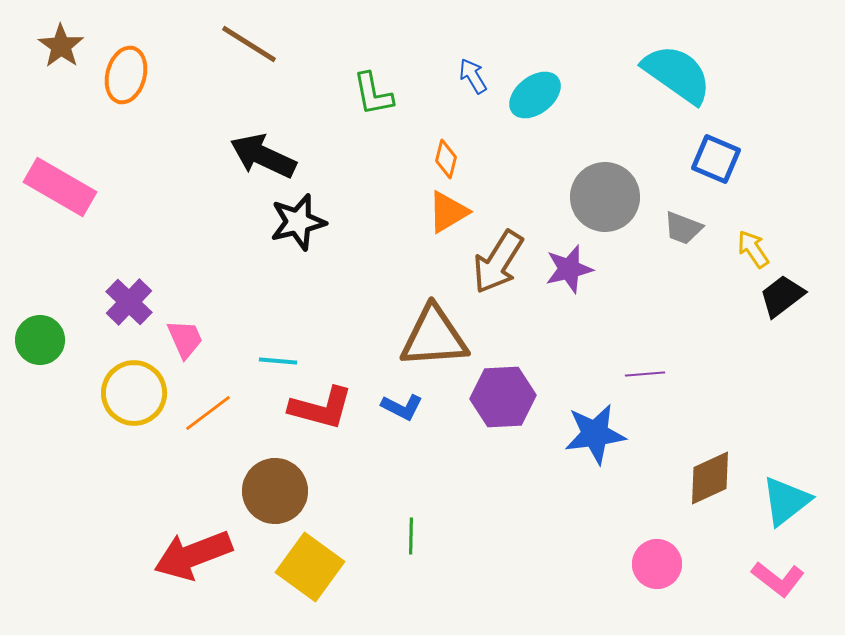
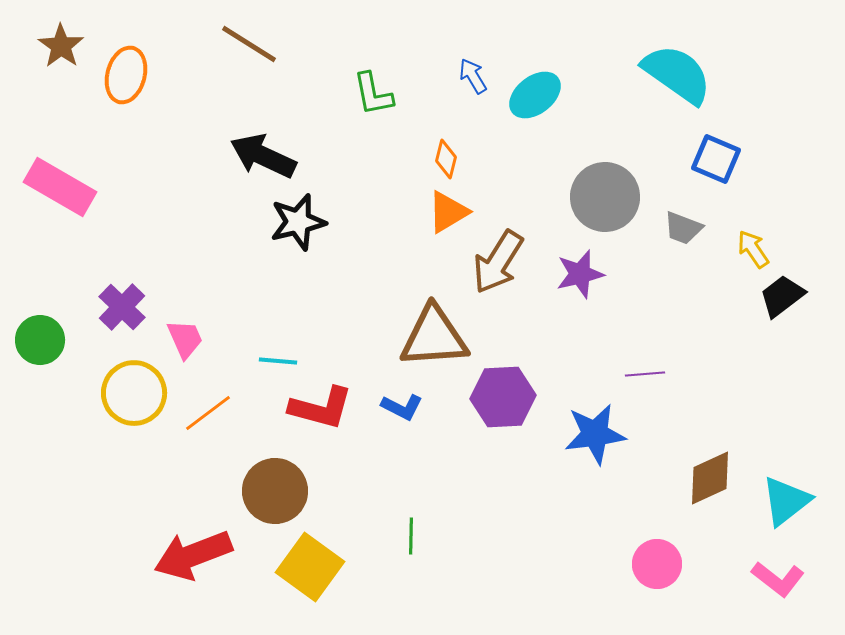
purple star: moved 11 px right, 5 px down
purple cross: moved 7 px left, 5 px down
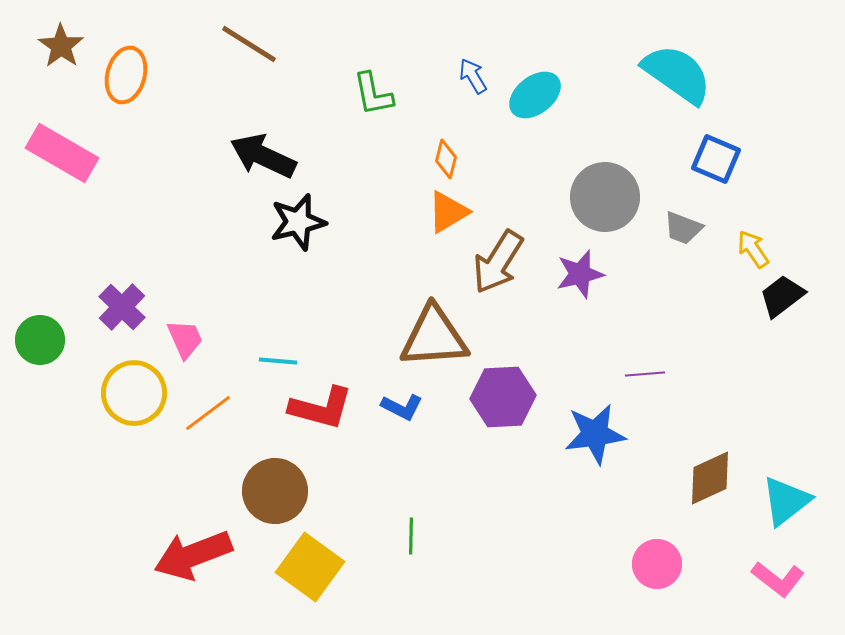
pink rectangle: moved 2 px right, 34 px up
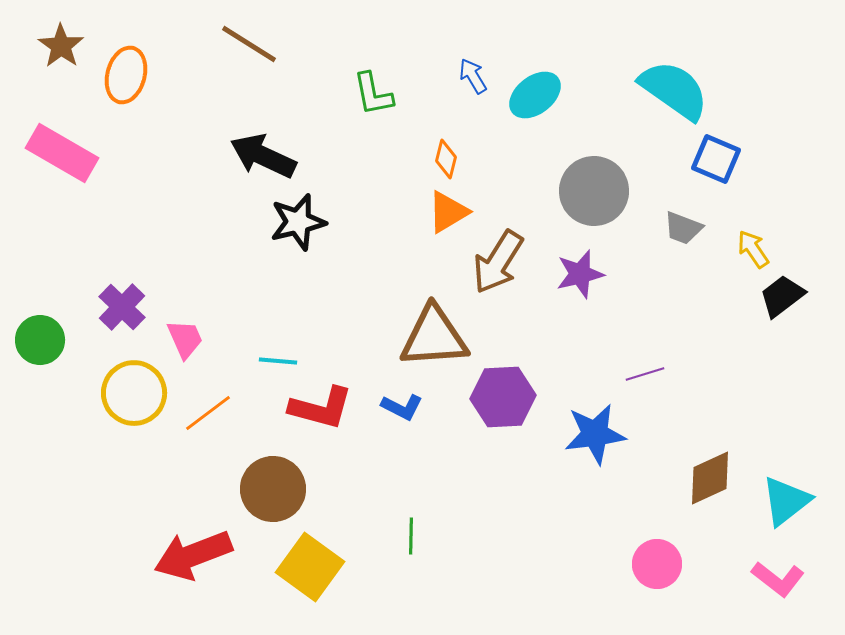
cyan semicircle: moved 3 px left, 16 px down
gray circle: moved 11 px left, 6 px up
purple line: rotated 12 degrees counterclockwise
brown circle: moved 2 px left, 2 px up
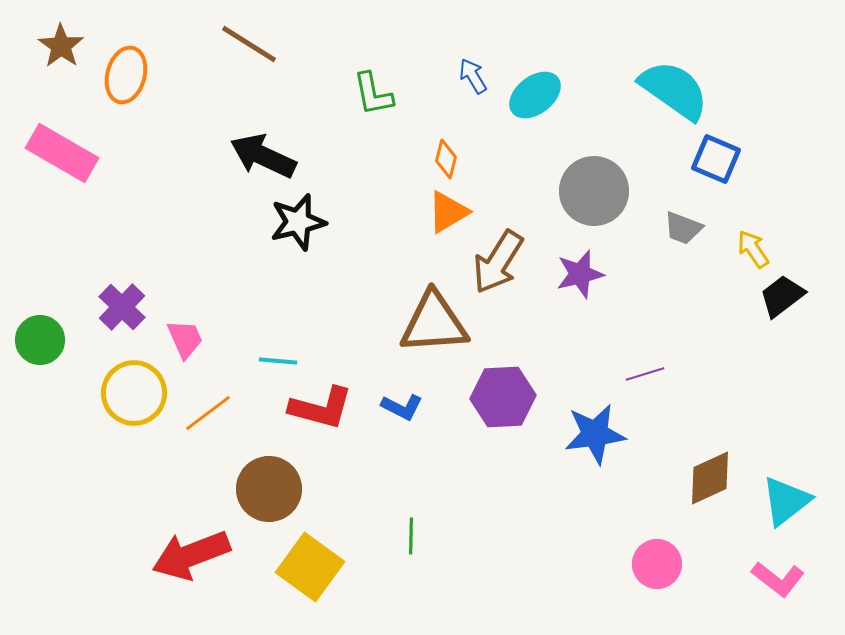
brown triangle: moved 14 px up
brown circle: moved 4 px left
red arrow: moved 2 px left
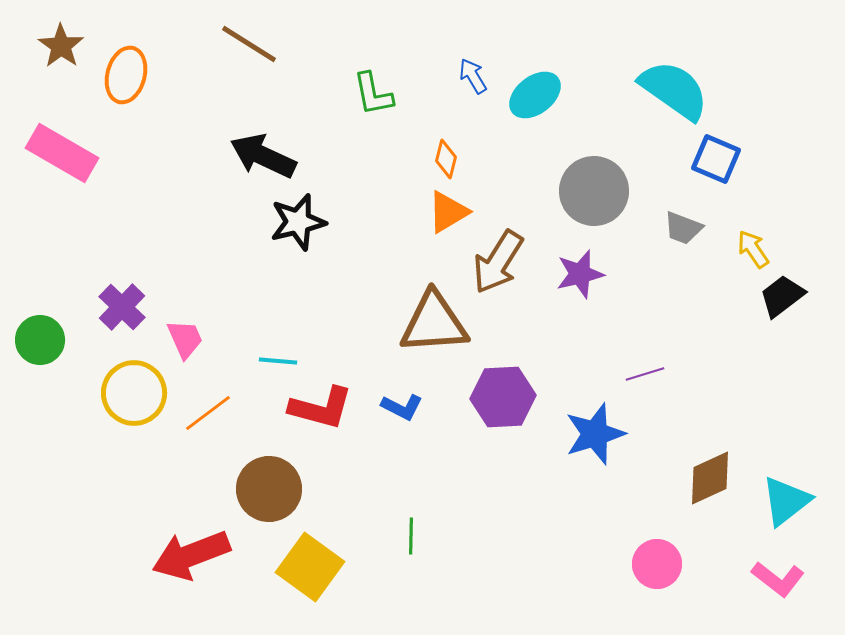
blue star: rotated 10 degrees counterclockwise
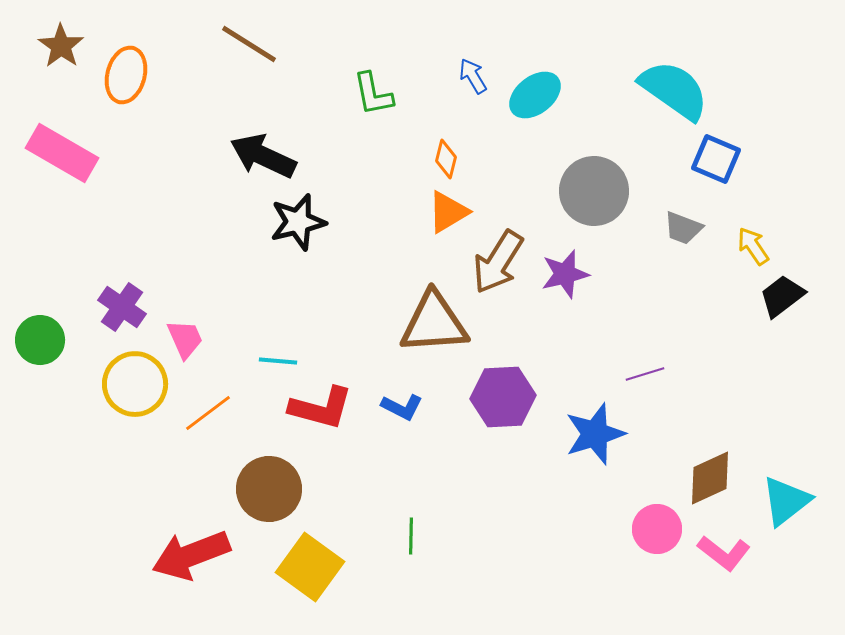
yellow arrow: moved 3 px up
purple star: moved 15 px left
purple cross: rotated 9 degrees counterclockwise
yellow circle: moved 1 px right, 9 px up
pink circle: moved 35 px up
pink L-shape: moved 54 px left, 26 px up
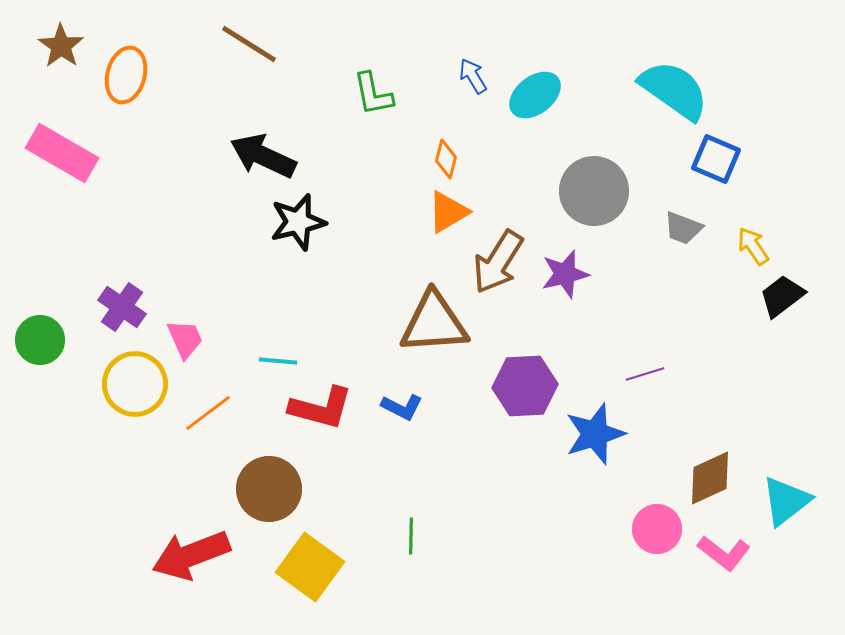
purple hexagon: moved 22 px right, 11 px up
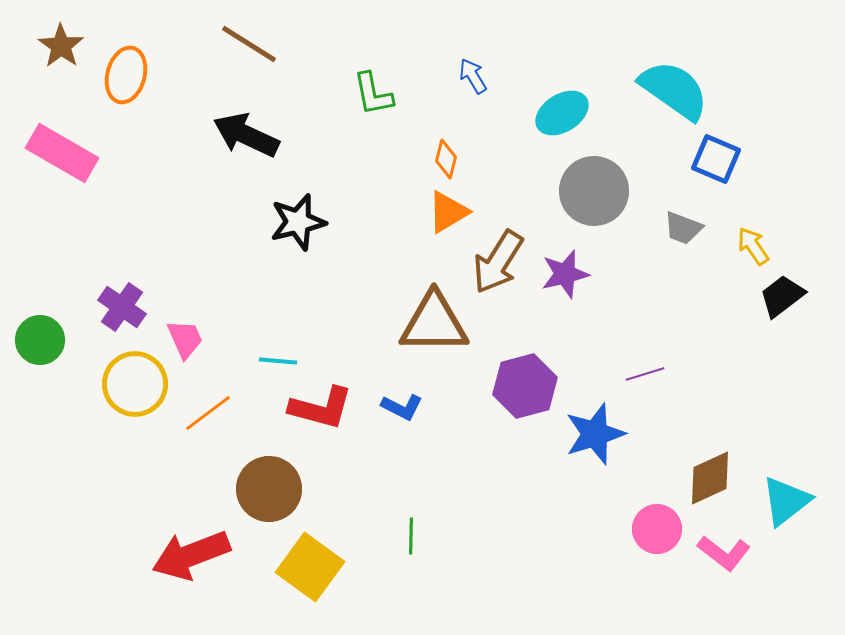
cyan ellipse: moved 27 px right, 18 px down; rotated 6 degrees clockwise
black arrow: moved 17 px left, 21 px up
brown triangle: rotated 4 degrees clockwise
purple hexagon: rotated 12 degrees counterclockwise
